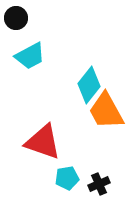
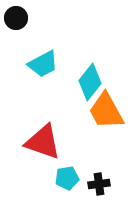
cyan trapezoid: moved 13 px right, 8 px down
cyan diamond: moved 1 px right, 3 px up
black cross: rotated 15 degrees clockwise
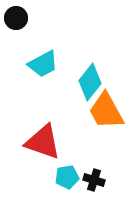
cyan pentagon: moved 1 px up
black cross: moved 5 px left, 4 px up; rotated 25 degrees clockwise
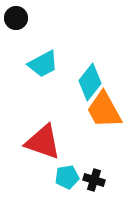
orange trapezoid: moved 2 px left, 1 px up
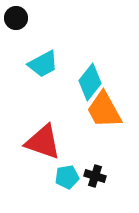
black cross: moved 1 px right, 4 px up
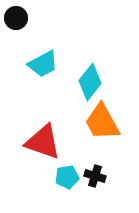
orange trapezoid: moved 2 px left, 12 px down
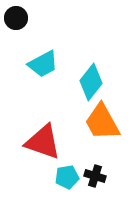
cyan diamond: moved 1 px right
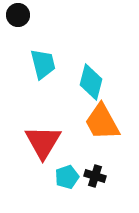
black circle: moved 2 px right, 3 px up
cyan trapezoid: rotated 76 degrees counterclockwise
cyan diamond: rotated 24 degrees counterclockwise
red triangle: rotated 42 degrees clockwise
cyan pentagon: rotated 10 degrees counterclockwise
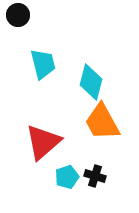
red triangle: rotated 18 degrees clockwise
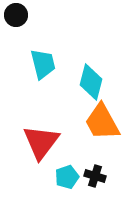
black circle: moved 2 px left
red triangle: moved 2 px left; rotated 12 degrees counterclockwise
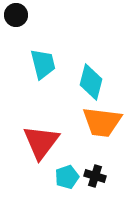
orange trapezoid: rotated 54 degrees counterclockwise
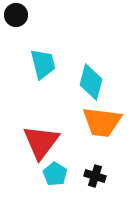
cyan pentagon: moved 12 px left, 3 px up; rotated 20 degrees counterclockwise
